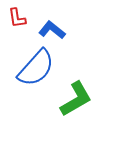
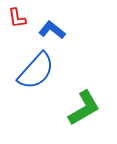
blue semicircle: moved 3 px down
green L-shape: moved 8 px right, 9 px down
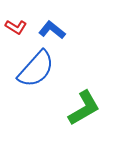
red L-shape: moved 1 px left, 9 px down; rotated 50 degrees counterclockwise
blue semicircle: moved 2 px up
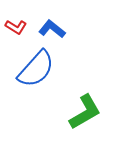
blue L-shape: moved 1 px up
green L-shape: moved 1 px right, 4 px down
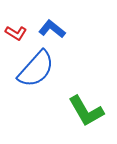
red L-shape: moved 6 px down
green L-shape: moved 1 px right, 1 px up; rotated 90 degrees clockwise
